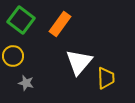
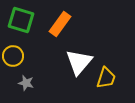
green square: rotated 20 degrees counterclockwise
yellow trapezoid: rotated 20 degrees clockwise
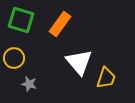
yellow circle: moved 1 px right, 2 px down
white triangle: rotated 20 degrees counterclockwise
gray star: moved 3 px right, 1 px down
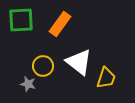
green square: rotated 20 degrees counterclockwise
yellow circle: moved 29 px right, 8 px down
white triangle: rotated 12 degrees counterclockwise
gray star: moved 1 px left
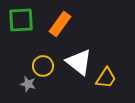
yellow trapezoid: rotated 15 degrees clockwise
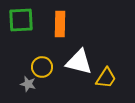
orange rectangle: rotated 35 degrees counterclockwise
white triangle: rotated 24 degrees counterclockwise
yellow circle: moved 1 px left, 1 px down
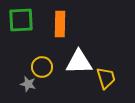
white triangle: rotated 16 degrees counterclockwise
yellow trapezoid: rotated 50 degrees counterclockwise
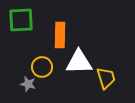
orange rectangle: moved 11 px down
